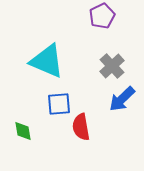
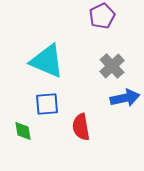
blue arrow: moved 3 px right, 1 px up; rotated 148 degrees counterclockwise
blue square: moved 12 px left
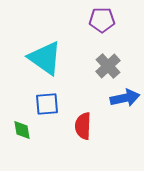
purple pentagon: moved 4 px down; rotated 25 degrees clockwise
cyan triangle: moved 2 px left, 3 px up; rotated 12 degrees clockwise
gray cross: moved 4 px left
red semicircle: moved 2 px right, 1 px up; rotated 12 degrees clockwise
green diamond: moved 1 px left, 1 px up
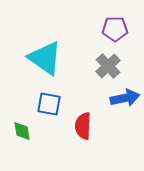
purple pentagon: moved 13 px right, 9 px down
blue square: moved 2 px right; rotated 15 degrees clockwise
green diamond: moved 1 px down
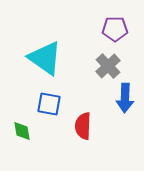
blue arrow: rotated 104 degrees clockwise
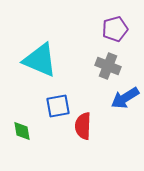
purple pentagon: rotated 15 degrees counterclockwise
cyan triangle: moved 5 px left, 2 px down; rotated 12 degrees counterclockwise
gray cross: rotated 25 degrees counterclockwise
blue arrow: rotated 56 degrees clockwise
blue square: moved 9 px right, 2 px down; rotated 20 degrees counterclockwise
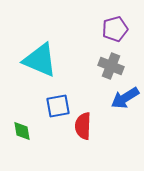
gray cross: moved 3 px right
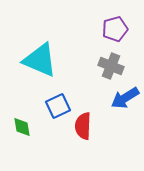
blue square: rotated 15 degrees counterclockwise
green diamond: moved 4 px up
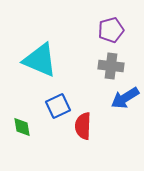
purple pentagon: moved 4 px left, 1 px down
gray cross: rotated 15 degrees counterclockwise
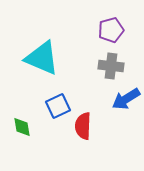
cyan triangle: moved 2 px right, 2 px up
blue arrow: moved 1 px right, 1 px down
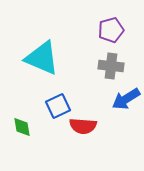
red semicircle: rotated 88 degrees counterclockwise
